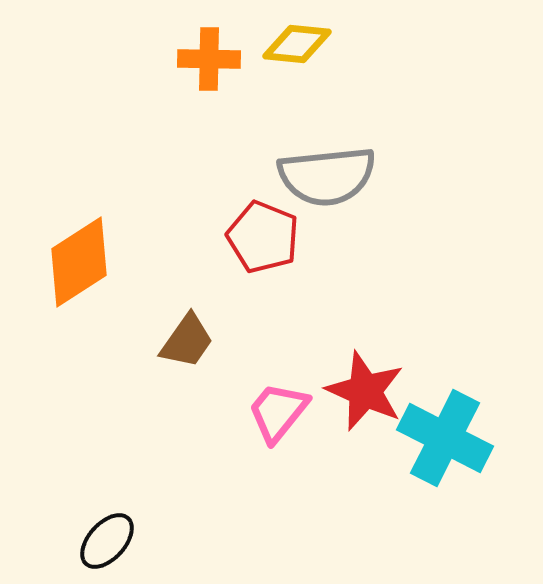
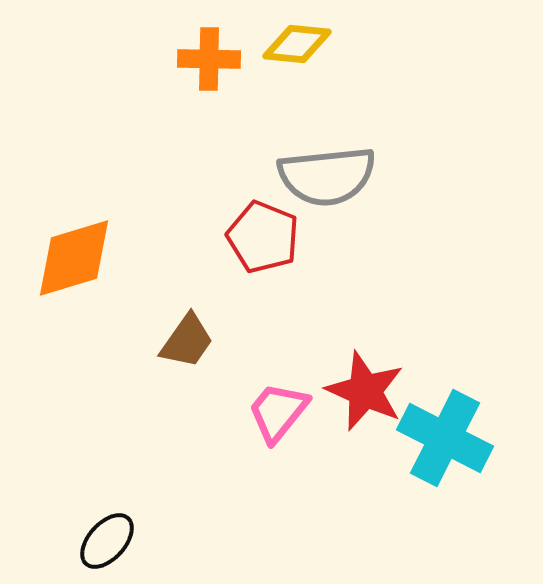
orange diamond: moved 5 px left, 4 px up; rotated 16 degrees clockwise
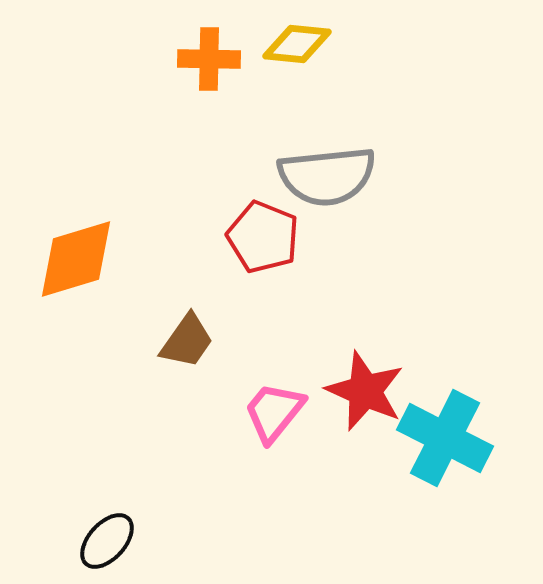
orange diamond: moved 2 px right, 1 px down
pink trapezoid: moved 4 px left
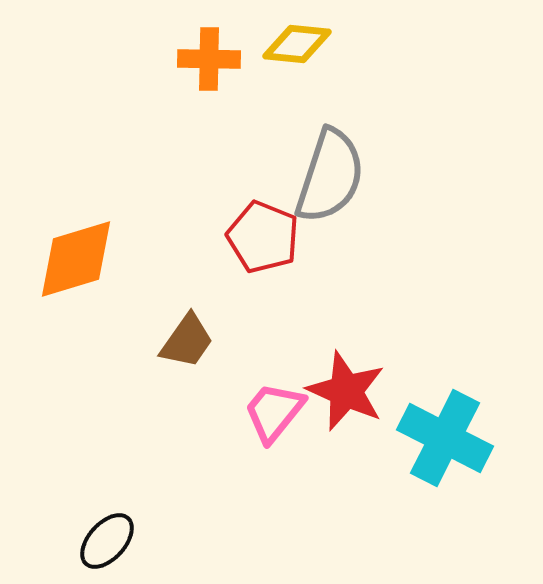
gray semicircle: moved 3 px right; rotated 66 degrees counterclockwise
red star: moved 19 px left
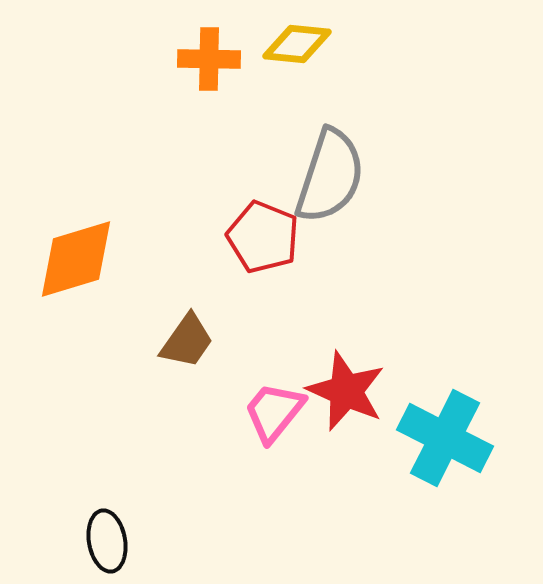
black ellipse: rotated 52 degrees counterclockwise
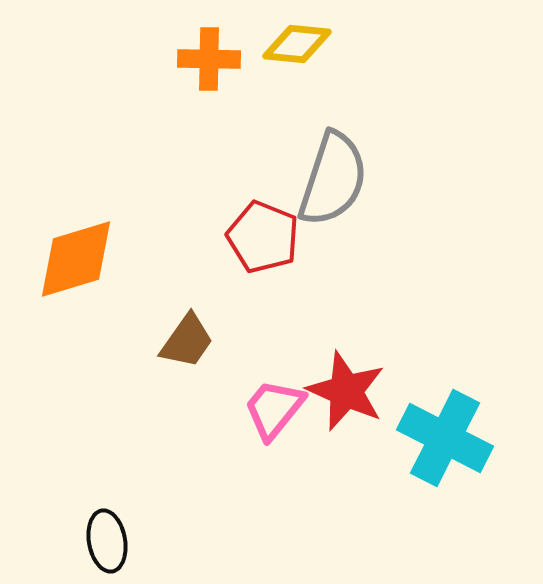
gray semicircle: moved 3 px right, 3 px down
pink trapezoid: moved 3 px up
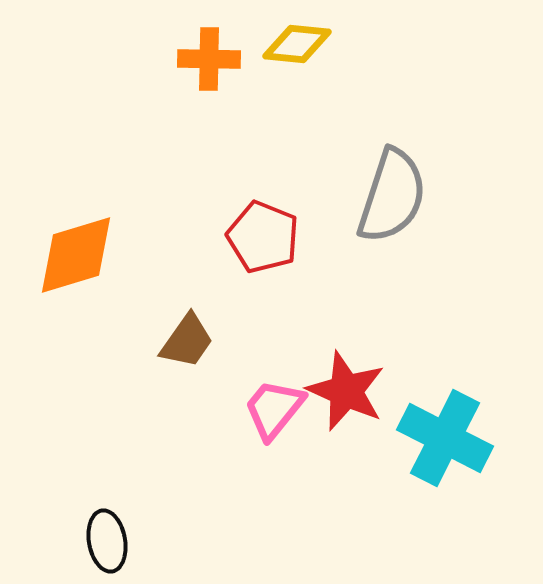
gray semicircle: moved 59 px right, 17 px down
orange diamond: moved 4 px up
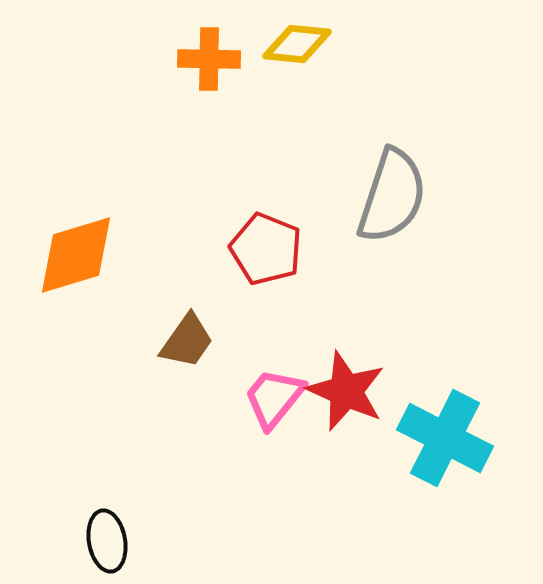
red pentagon: moved 3 px right, 12 px down
pink trapezoid: moved 11 px up
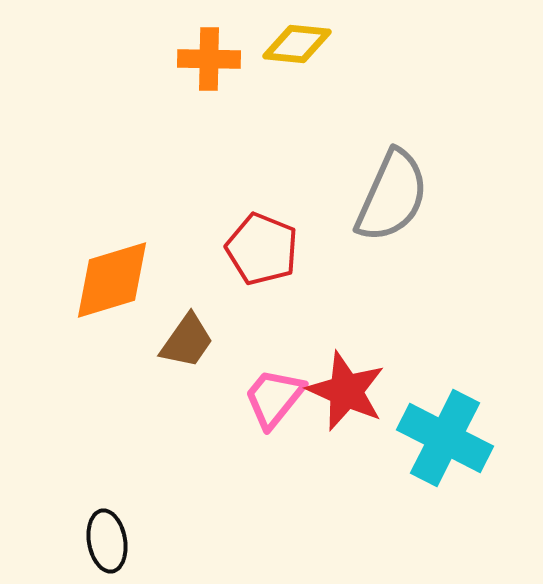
gray semicircle: rotated 6 degrees clockwise
red pentagon: moved 4 px left
orange diamond: moved 36 px right, 25 px down
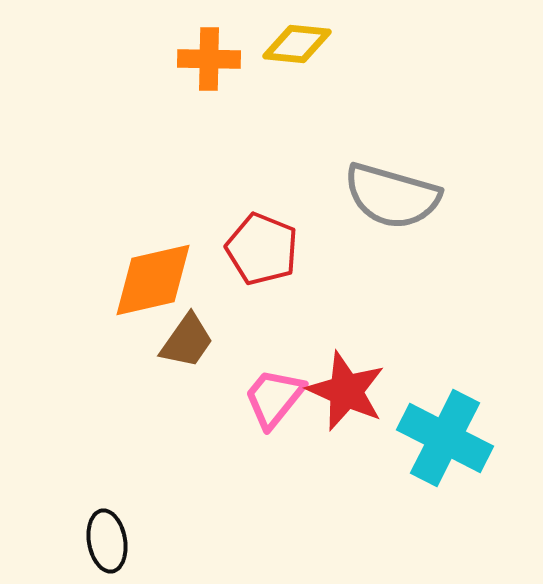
gray semicircle: rotated 82 degrees clockwise
orange diamond: moved 41 px right; rotated 4 degrees clockwise
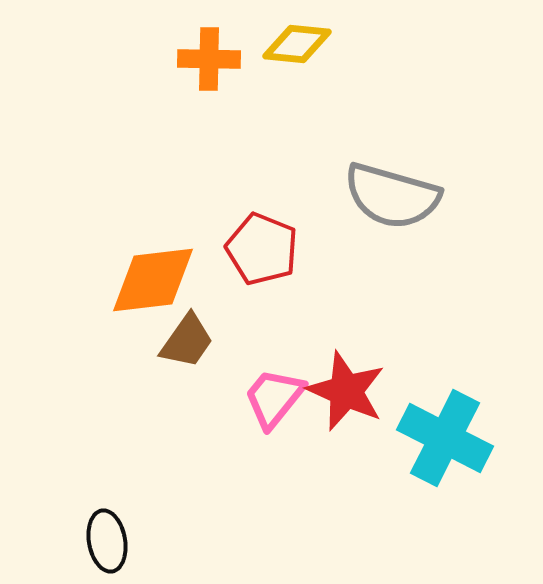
orange diamond: rotated 6 degrees clockwise
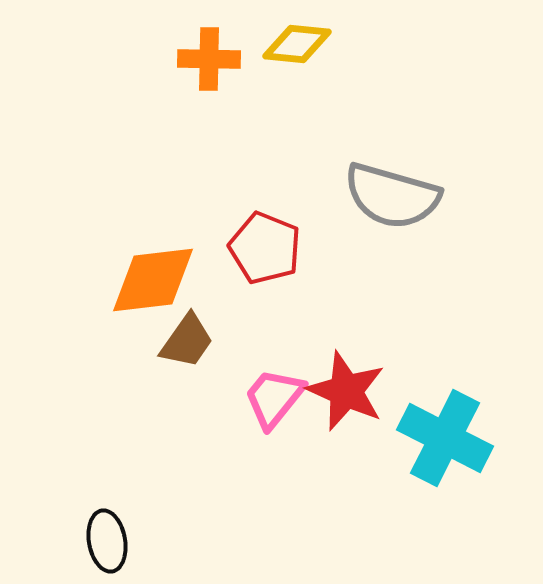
red pentagon: moved 3 px right, 1 px up
